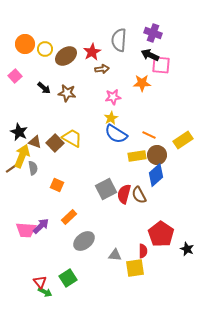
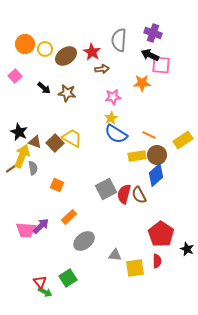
red star at (92, 52): rotated 12 degrees counterclockwise
red semicircle at (143, 251): moved 14 px right, 10 px down
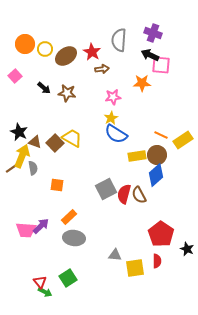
orange line at (149, 135): moved 12 px right
orange square at (57, 185): rotated 16 degrees counterclockwise
gray ellipse at (84, 241): moved 10 px left, 3 px up; rotated 45 degrees clockwise
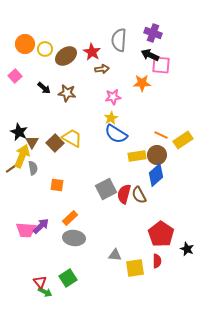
brown triangle at (35, 142): moved 3 px left; rotated 40 degrees clockwise
orange rectangle at (69, 217): moved 1 px right, 1 px down
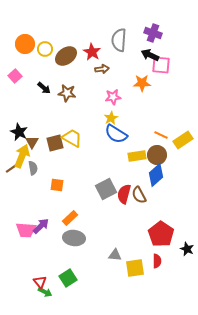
brown square at (55, 143): rotated 30 degrees clockwise
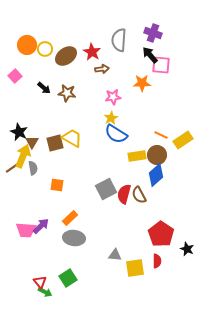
orange circle at (25, 44): moved 2 px right, 1 px down
black arrow at (150, 55): rotated 24 degrees clockwise
yellow arrow at (22, 156): moved 1 px right
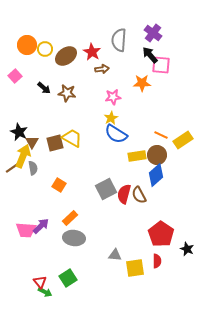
purple cross at (153, 33): rotated 18 degrees clockwise
orange square at (57, 185): moved 2 px right; rotated 24 degrees clockwise
